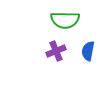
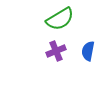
green semicircle: moved 5 px left, 1 px up; rotated 32 degrees counterclockwise
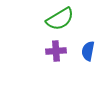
purple cross: rotated 18 degrees clockwise
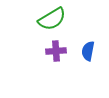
green semicircle: moved 8 px left
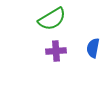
blue semicircle: moved 5 px right, 3 px up
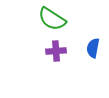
green semicircle: rotated 64 degrees clockwise
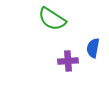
purple cross: moved 12 px right, 10 px down
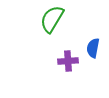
green semicircle: rotated 88 degrees clockwise
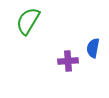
green semicircle: moved 24 px left, 2 px down
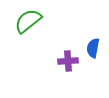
green semicircle: rotated 20 degrees clockwise
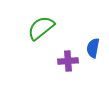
green semicircle: moved 13 px right, 7 px down
